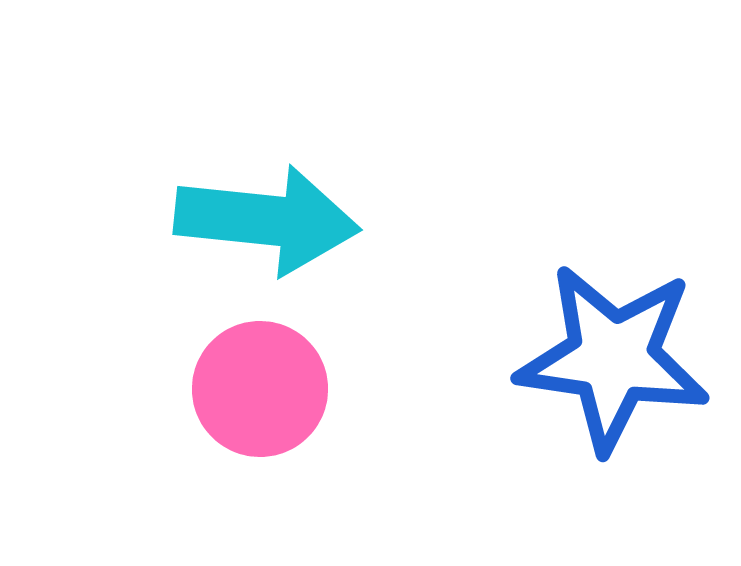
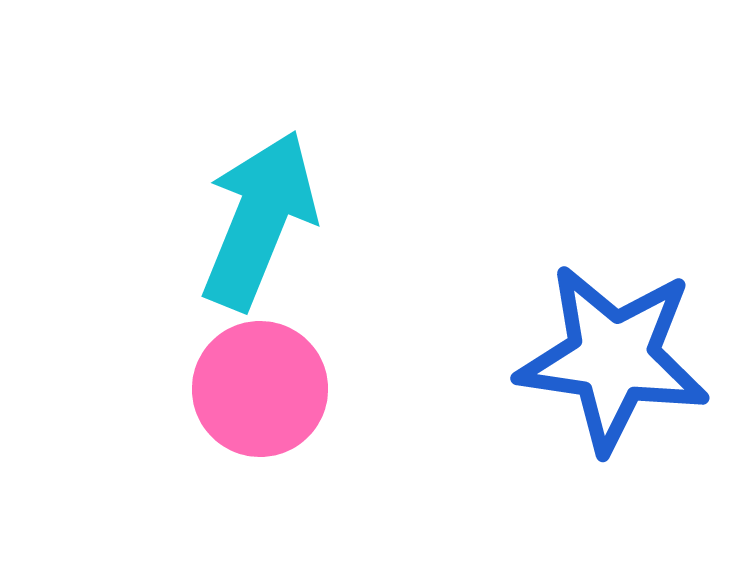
cyan arrow: moved 8 px left; rotated 74 degrees counterclockwise
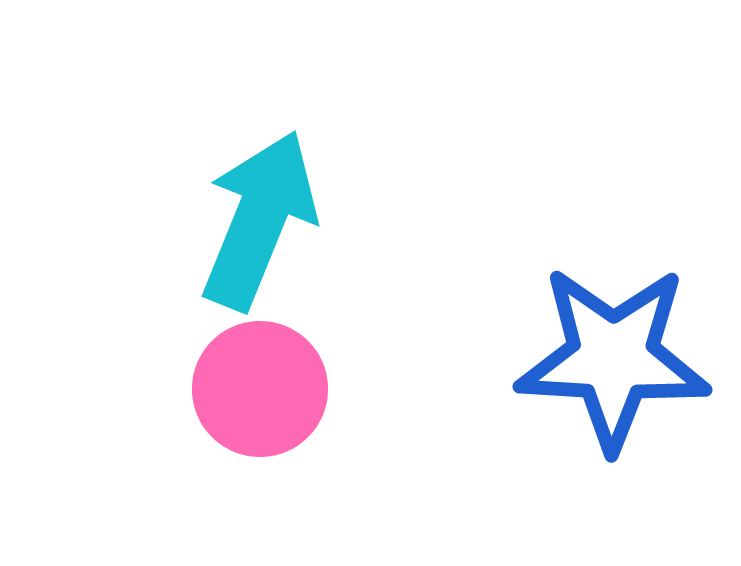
blue star: rotated 5 degrees counterclockwise
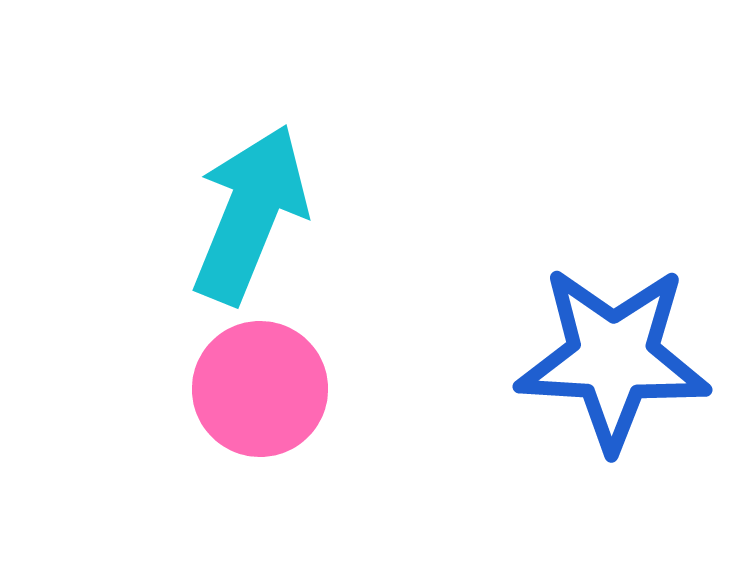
cyan arrow: moved 9 px left, 6 px up
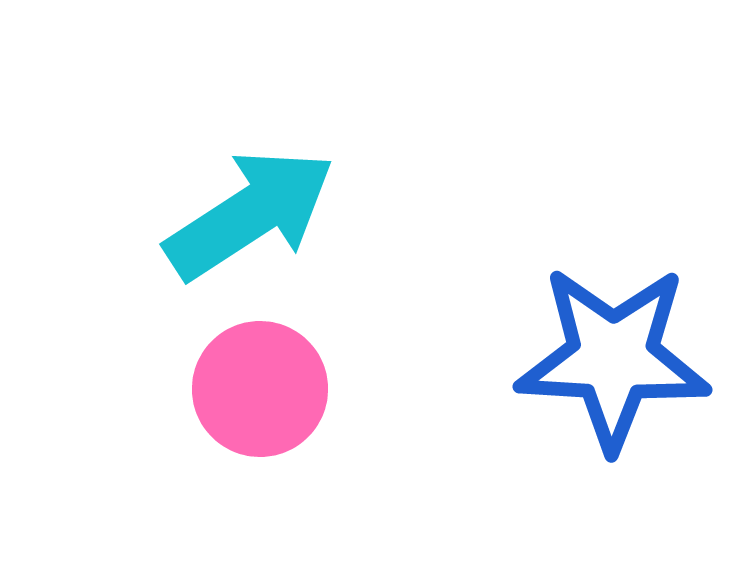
cyan arrow: rotated 35 degrees clockwise
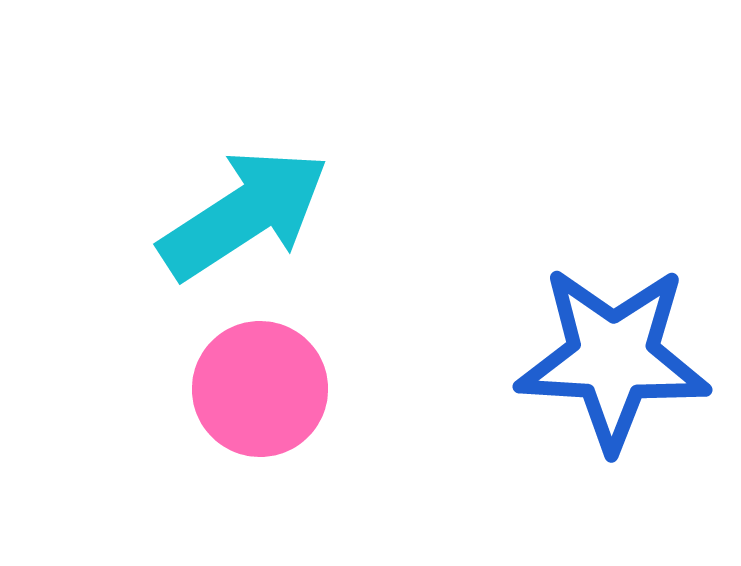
cyan arrow: moved 6 px left
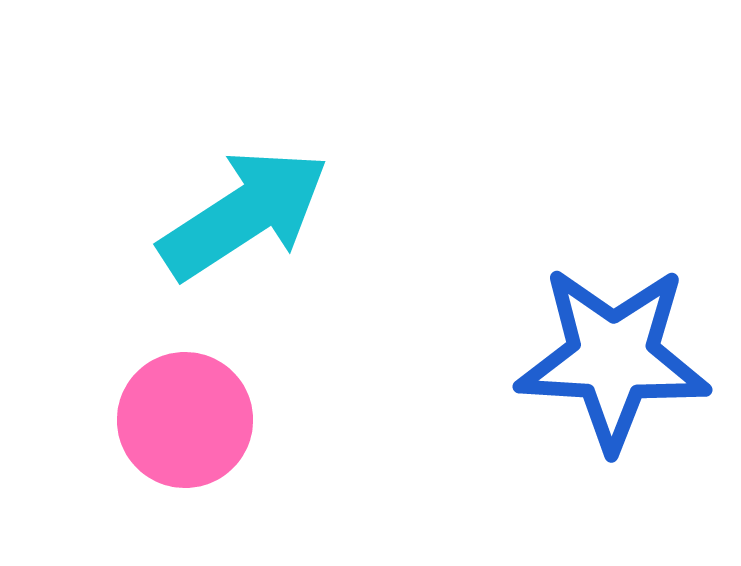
pink circle: moved 75 px left, 31 px down
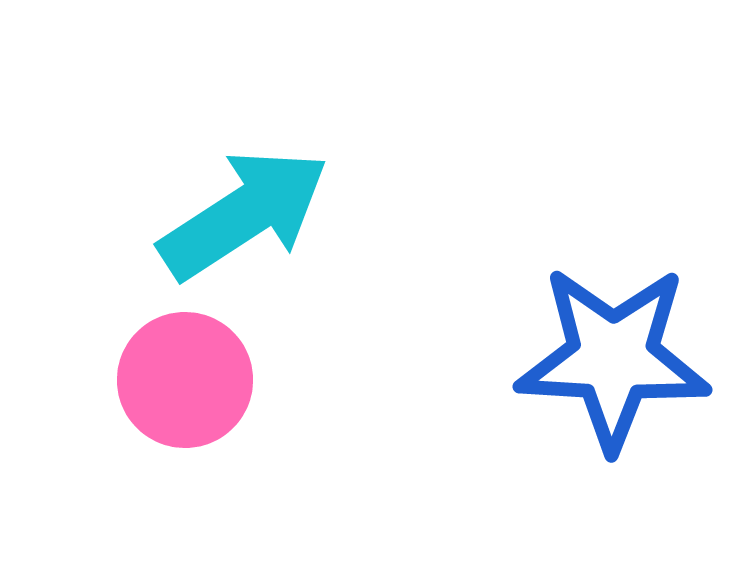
pink circle: moved 40 px up
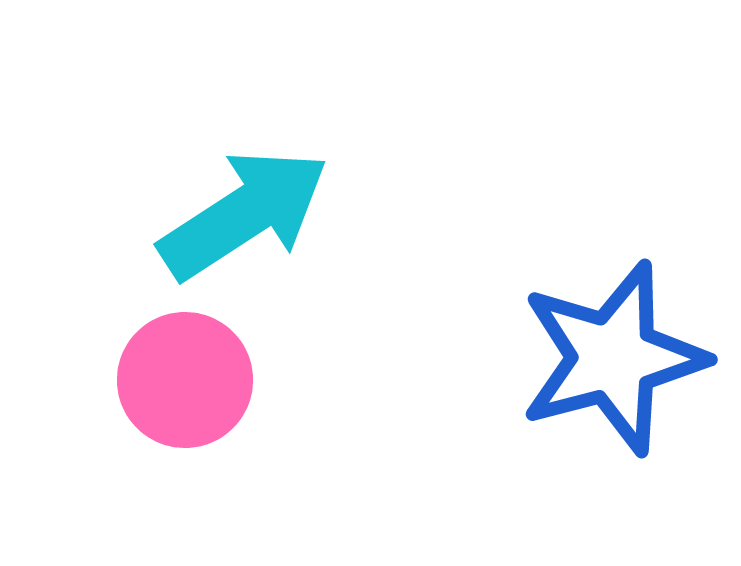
blue star: rotated 18 degrees counterclockwise
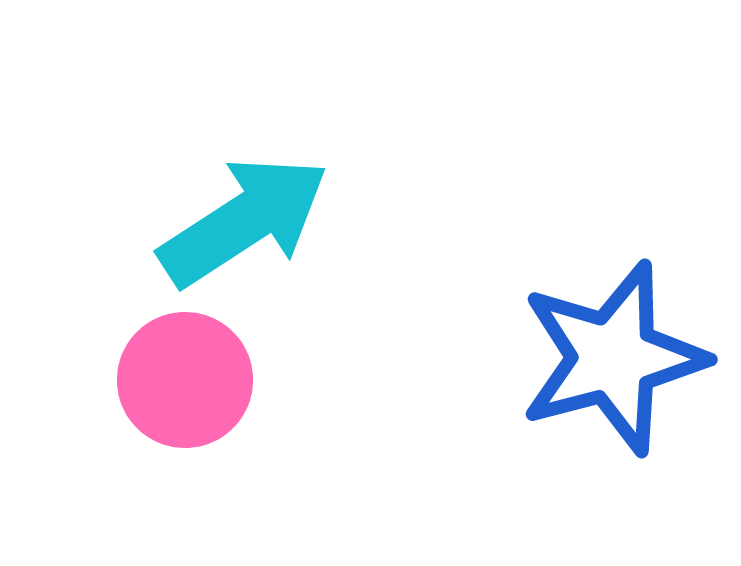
cyan arrow: moved 7 px down
